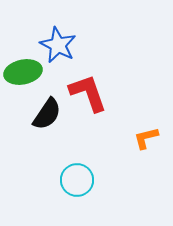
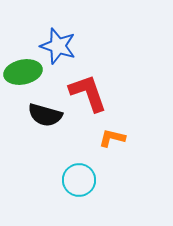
blue star: moved 1 px down; rotated 9 degrees counterclockwise
black semicircle: moved 2 px left, 1 px down; rotated 72 degrees clockwise
orange L-shape: moved 34 px left; rotated 28 degrees clockwise
cyan circle: moved 2 px right
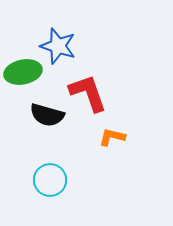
black semicircle: moved 2 px right
orange L-shape: moved 1 px up
cyan circle: moved 29 px left
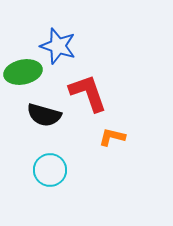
black semicircle: moved 3 px left
cyan circle: moved 10 px up
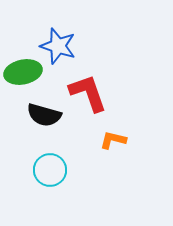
orange L-shape: moved 1 px right, 3 px down
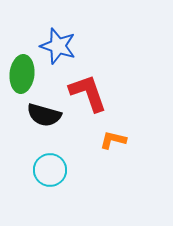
green ellipse: moved 1 px left, 2 px down; rotated 72 degrees counterclockwise
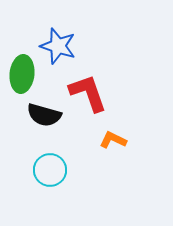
orange L-shape: rotated 12 degrees clockwise
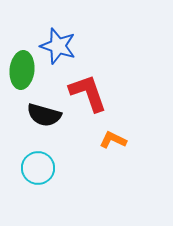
green ellipse: moved 4 px up
cyan circle: moved 12 px left, 2 px up
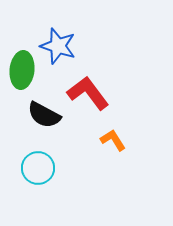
red L-shape: rotated 18 degrees counterclockwise
black semicircle: rotated 12 degrees clockwise
orange L-shape: rotated 32 degrees clockwise
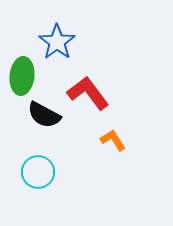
blue star: moved 1 px left, 4 px up; rotated 18 degrees clockwise
green ellipse: moved 6 px down
cyan circle: moved 4 px down
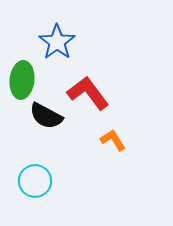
green ellipse: moved 4 px down
black semicircle: moved 2 px right, 1 px down
cyan circle: moved 3 px left, 9 px down
